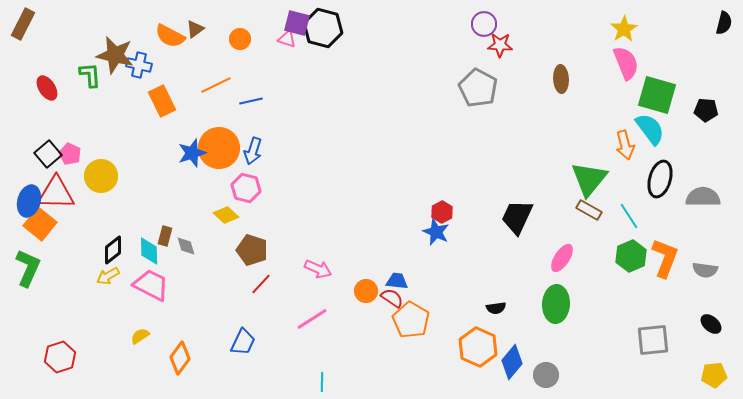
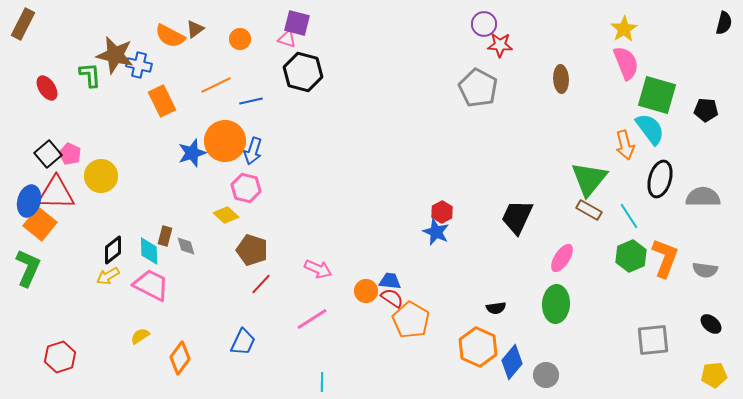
black hexagon at (323, 28): moved 20 px left, 44 px down
orange circle at (219, 148): moved 6 px right, 7 px up
blue trapezoid at (397, 281): moved 7 px left
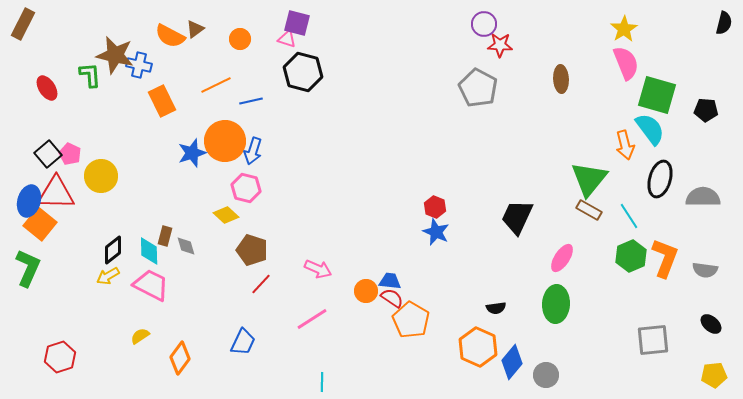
red hexagon at (442, 212): moved 7 px left, 5 px up; rotated 10 degrees counterclockwise
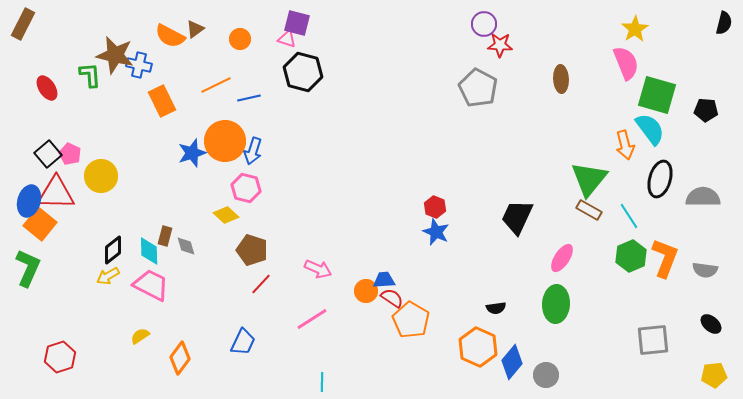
yellow star at (624, 29): moved 11 px right
blue line at (251, 101): moved 2 px left, 3 px up
blue trapezoid at (390, 281): moved 6 px left, 1 px up; rotated 10 degrees counterclockwise
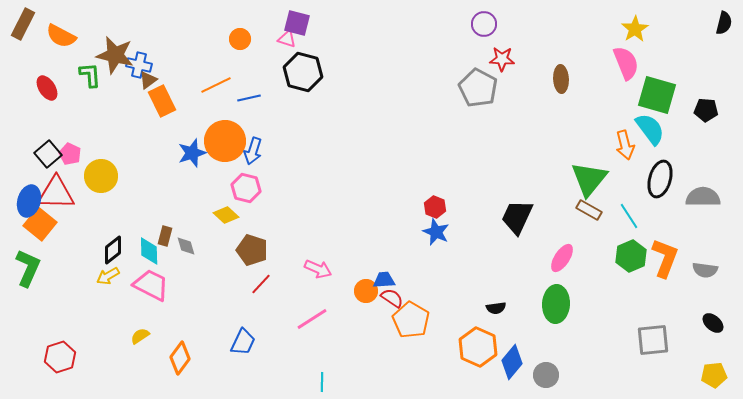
brown triangle at (195, 29): moved 47 px left, 51 px down
orange semicircle at (170, 36): moved 109 px left
red star at (500, 45): moved 2 px right, 14 px down
black ellipse at (711, 324): moved 2 px right, 1 px up
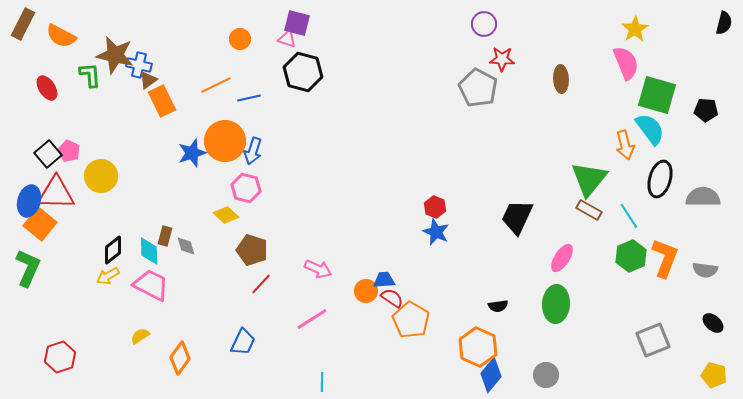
pink pentagon at (70, 154): moved 1 px left, 3 px up
black semicircle at (496, 308): moved 2 px right, 2 px up
gray square at (653, 340): rotated 16 degrees counterclockwise
blue diamond at (512, 362): moved 21 px left, 13 px down
yellow pentagon at (714, 375): rotated 20 degrees clockwise
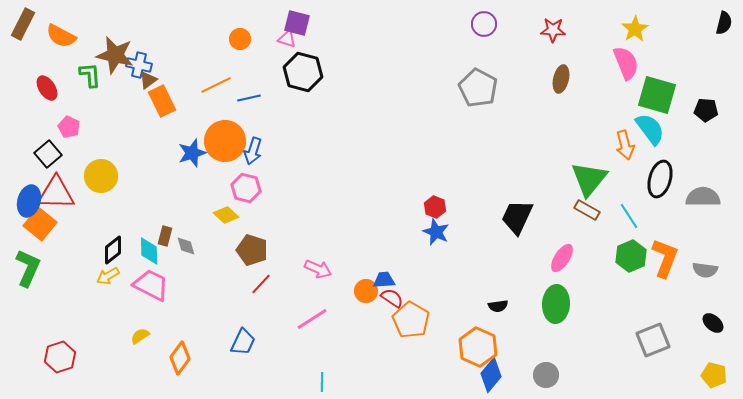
red star at (502, 59): moved 51 px right, 29 px up
brown ellipse at (561, 79): rotated 16 degrees clockwise
pink pentagon at (69, 151): moved 24 px up
brown rectangle at (589, 210): moved 2 px left
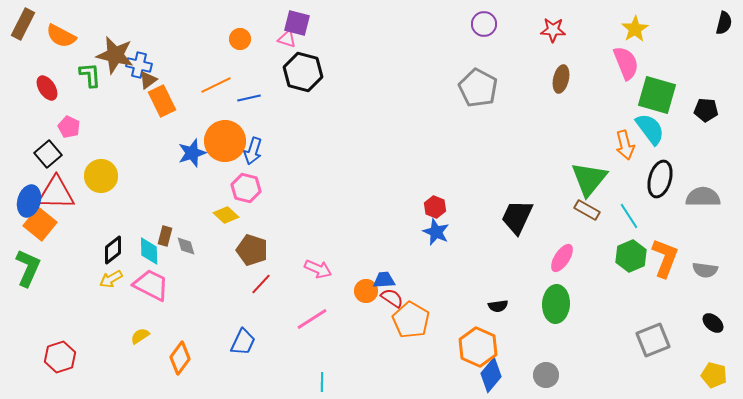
yellow arrow at (108, 276): moved 3 px right, 3 px down
